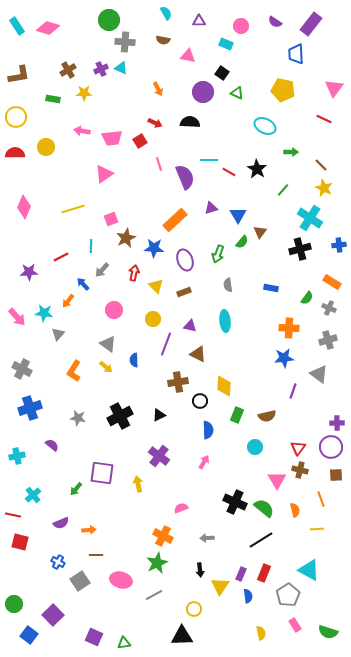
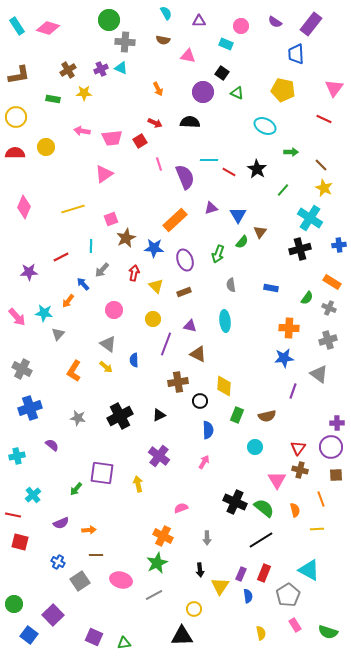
gray semicircle at (228, 285): moved 3 px right
gray arrow at (207, 538): rotated 88 degrees counterclockwise
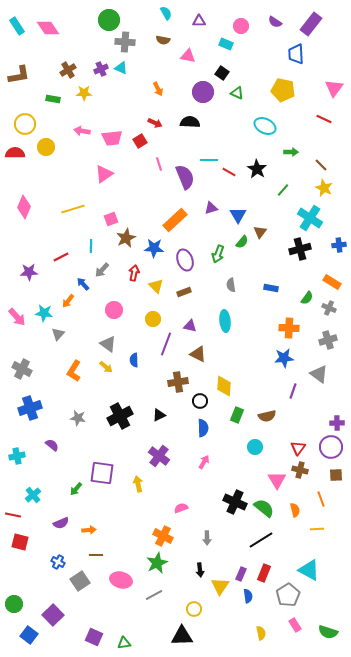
pink diamond at (48, 28): rotated 40 degrees clockwise
yellow circle at (16, 117): moved 9 px right, 7 px down
blue semicircle at (208, 430): moved 5 px left, 2 px up
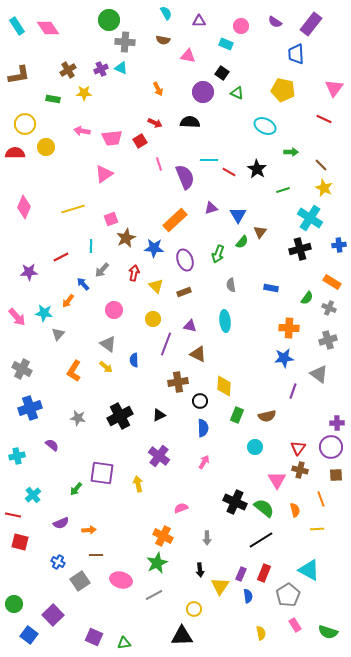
green line at (283, 190): rotated 32 degrees clockwise
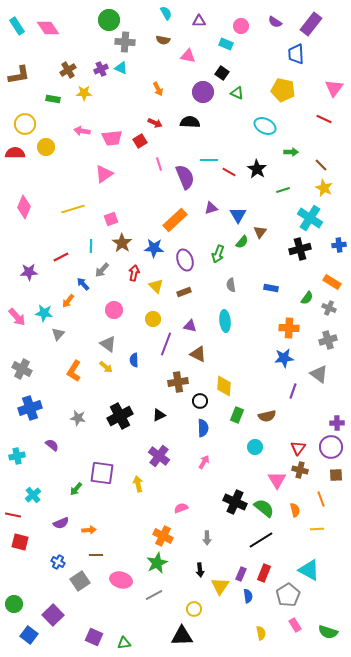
brown star at (126, 238): moved 4 px left, 5 px down; rotated 12 degrees counterclockwise
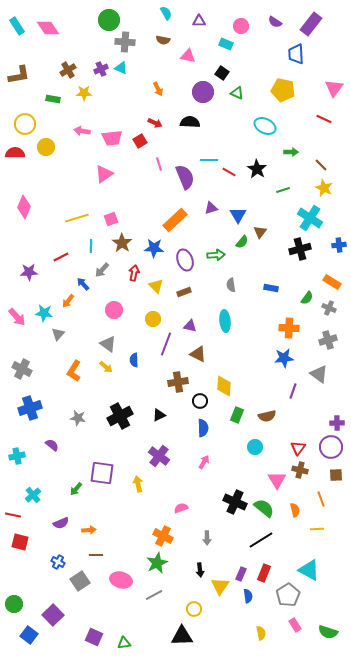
yellow line at (73, 209): moved 4 px right, 9 px down
green arrow at (218, 254): moved 2 px left, 1 px down; rotated 114 degrees counterclockwise
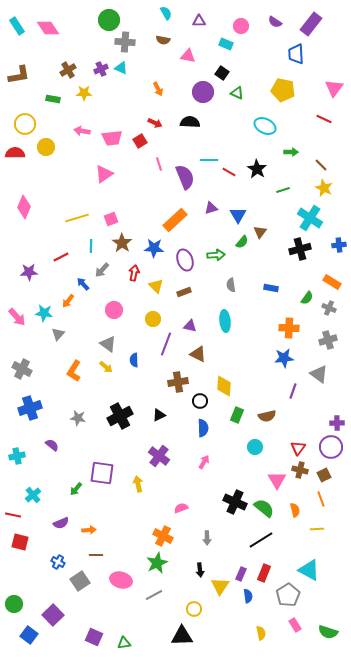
brown square at (336, 475): moved 12 px left; rotated 24 degrees counterclockwise
